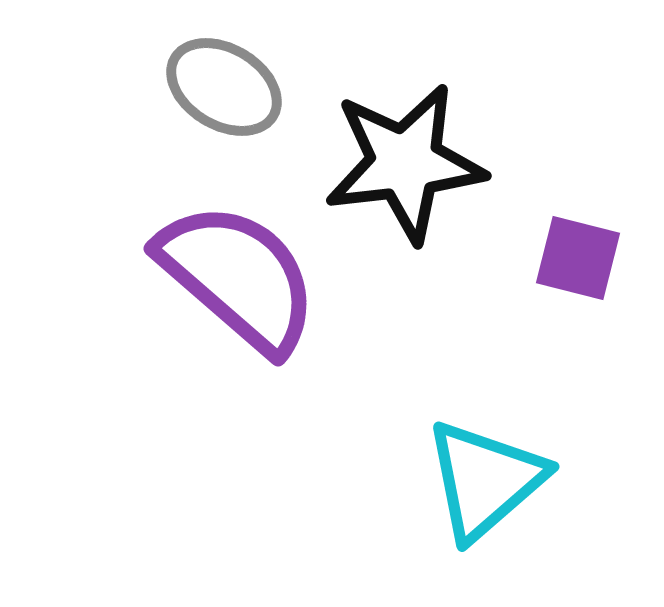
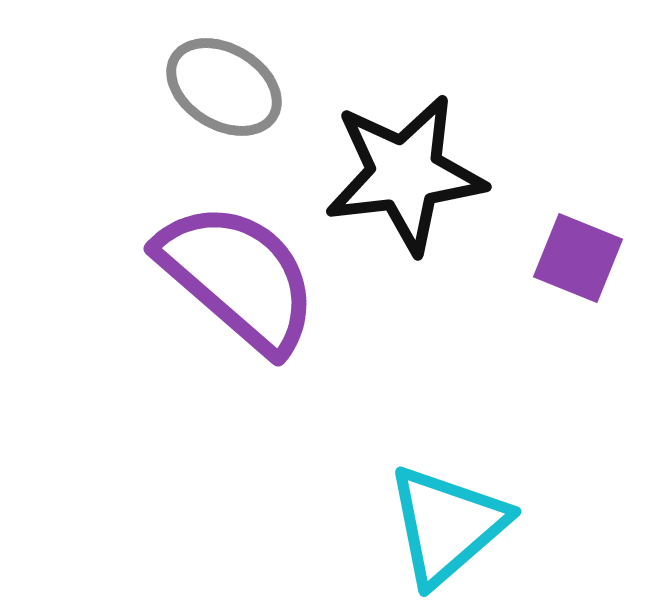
black star: moved 11 px down
purple square: rotated 8 degrees clockwise
cyan triangle: moved 38 px left, 45 px down
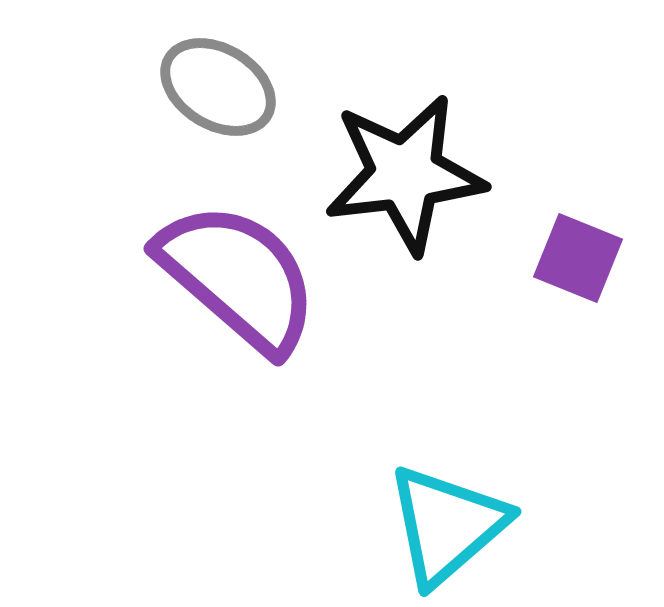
gray ellipse: moved 6 px left
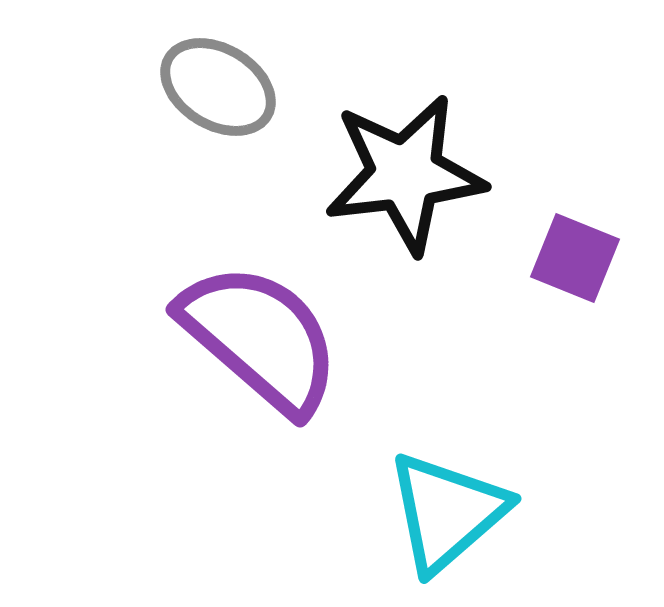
purple square: moved 3 px left
purple semicircle: moved 22 px right, 61 px down
cyan triangle: moved 13 px up
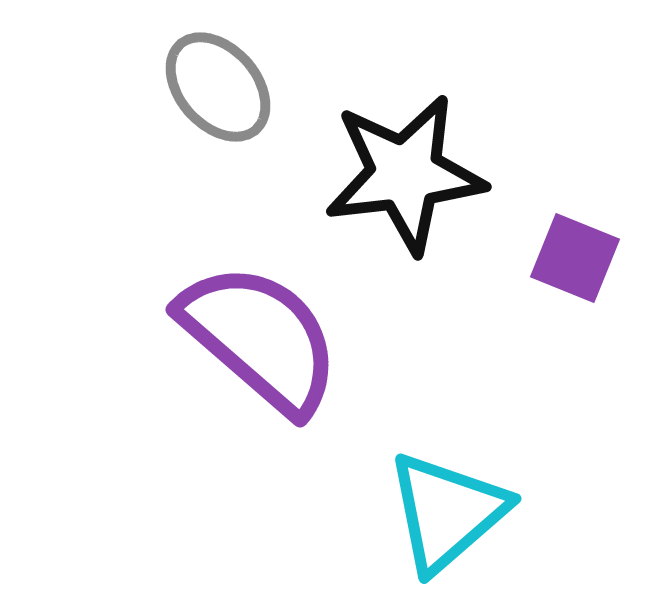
gray ellipse: rotated 18 degrees clockwise
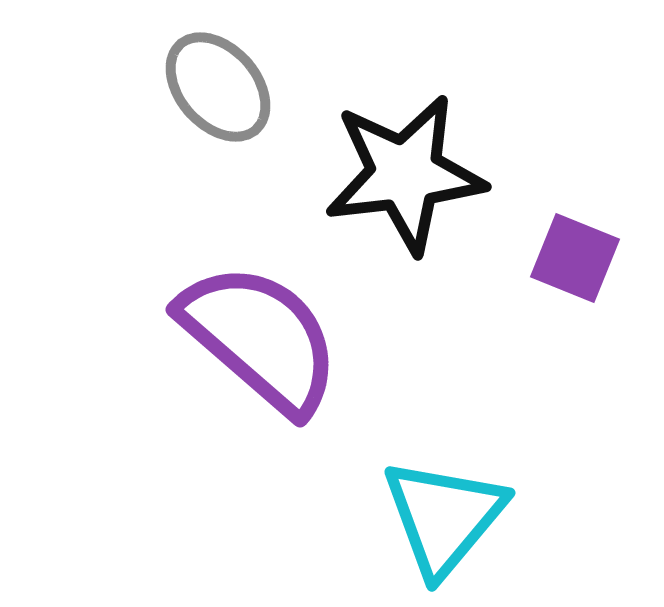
cyan triangle: moved 3 px left, 5 px down; rotated 9 degrees counterclockwise
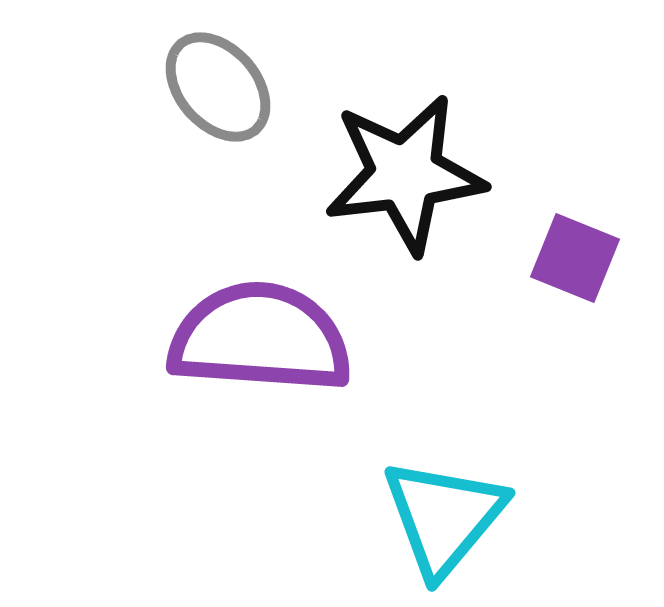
purple semicircle: rotated 37 degrees counterclockwise
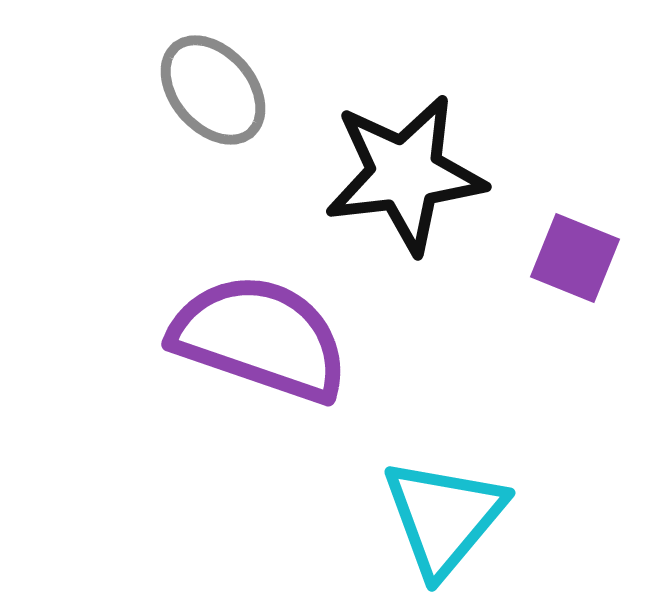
gray ellipse: moved 5 px left, 3 px down
purple semicircle: rotated 15 degrees clockwise
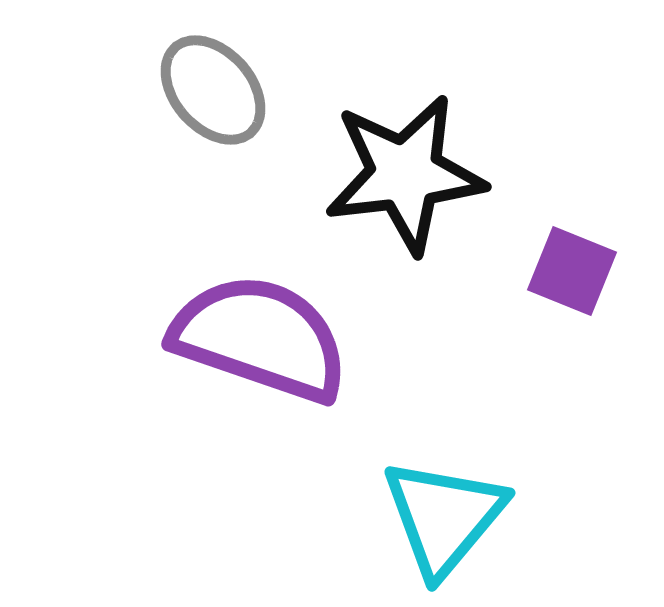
purple square: moved 3 px left, 13 px down
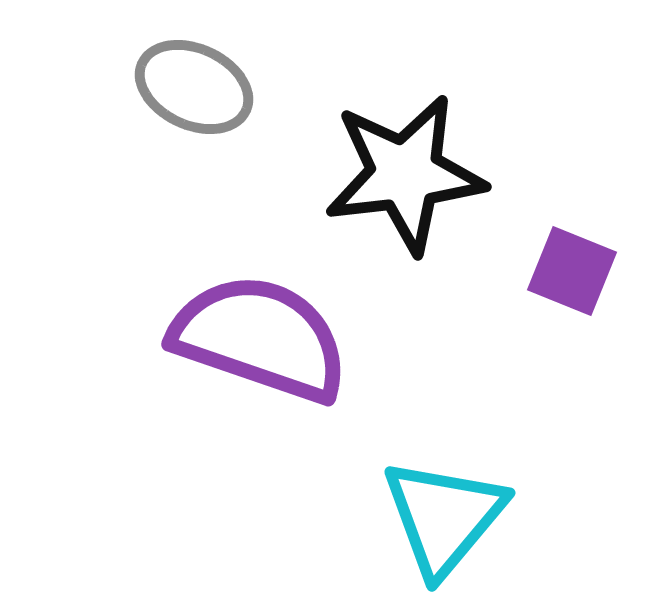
gray ellipse: moved 19 px left, 3 px up; rotated 24 degrees counterclockwise
